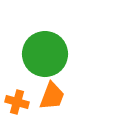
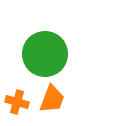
orange trapezoid: moved 3 px down
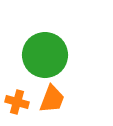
green circle: moved 1 px down
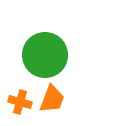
orange cross: moved 3 px right
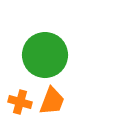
orange trapezoid: moved 2 px down
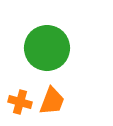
green circle: moved 2 px right, 7 px up
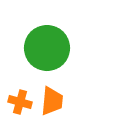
orange trapezoid: rotated 16 degrees counterclockwise
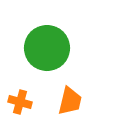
orange trapezoid: moved 18 px right; rotated 8 degrees clockwise
